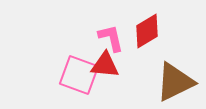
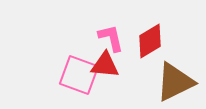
red diamond: moved 3 px right, 10 px down
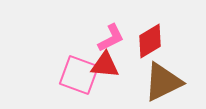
pink L-shape: rotated 76 degrees clockwise
brown triangle: moved 12 px left
